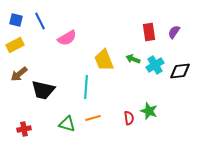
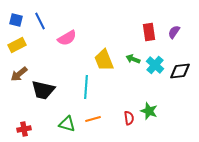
yellow rectangle: moved 2 px right
cyan cross: rotated 18 degrees counterclockwise
orange line: moved 1 px down
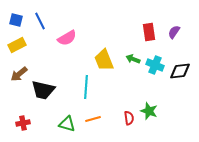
cyan cross: rotated 18 degrees counterclockwise
red cross: moved 1 px left, 6 px up
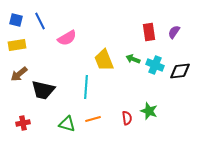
yellow rectangle: rotated 18 degrees clockwise
red semicircle: moved 2 px left
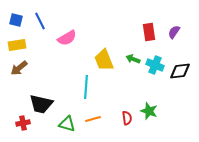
brown arrow: moved 6 px up
black trapezoid: moved 2 px left, 14 px down
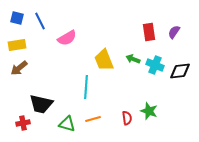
blue square: moved 1 px right, 2 px up
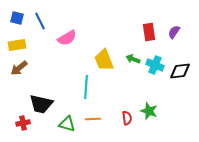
orange line: rotated 14 degrees clockwise
